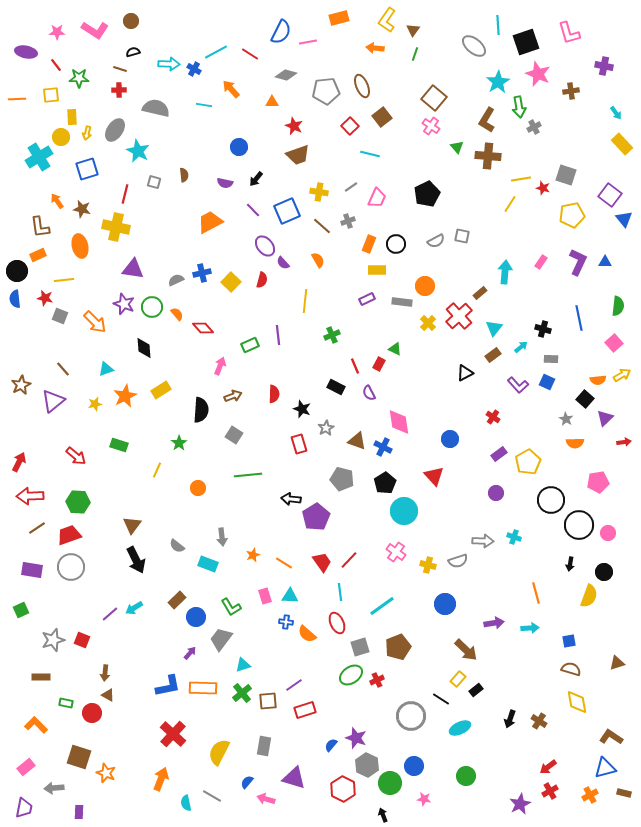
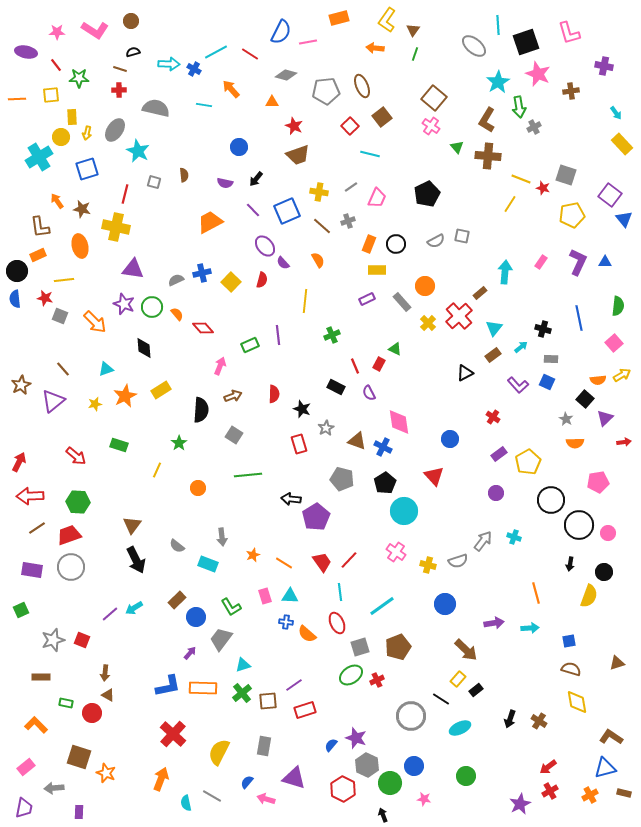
yellow line at (521, 179): rotated 30 degrees clockwise
gray rectangle at (402, 302): rotated 42 degrees clockwise
gray arrow at (483, 541): rotated 55 degrees counterclockwise
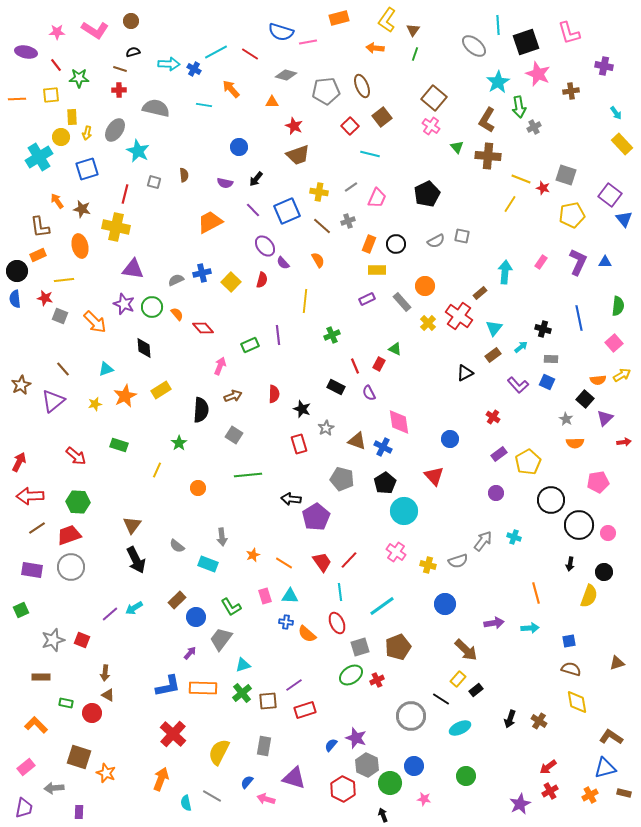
blue semicircle at (281, 32): rotated 80 degrees clockwise
red cross at (459, 316): rotated 12 degrees counterclockwise
